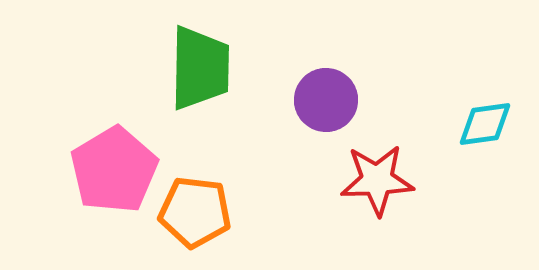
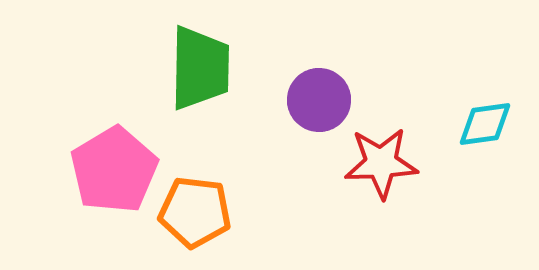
purple circle: moved 7 px left
red star: moved 4 px right, 17 px up
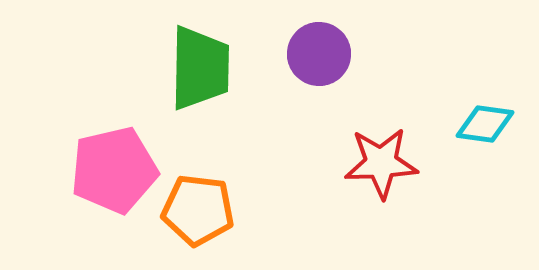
purple circle: moved 46 px up
cyan diamond: rotated 16 degrees clockwise
pink pentagon: rotated 18 degrees clockwise
orange pentagon: moved 3 px right, 2 px up
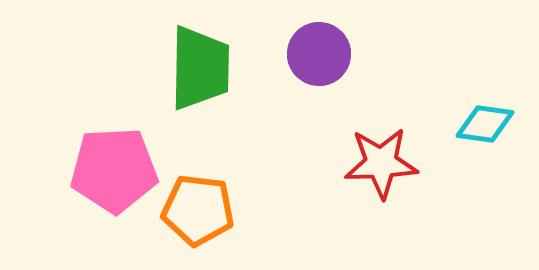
pink pentagon: rotated 10 degrees clockwise
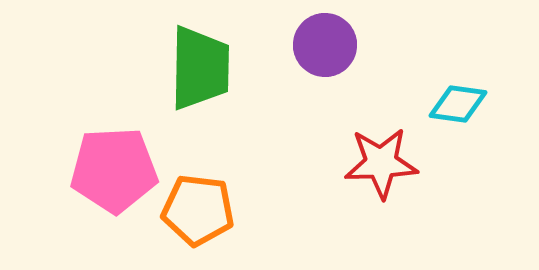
purple circle: moved 6 px right, 9 px up
cyan diamond: moved 27 px left, 20 px up
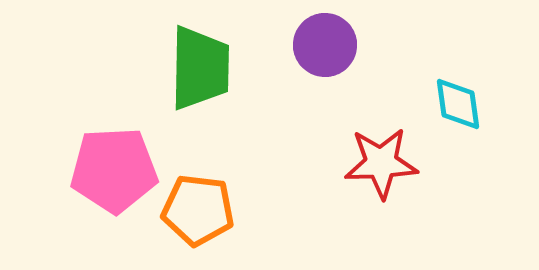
cyan diamond: rotated 74 degrees clockwise
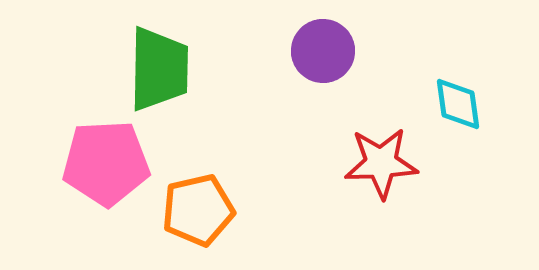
purple circle: moved 2 px left, 6 px down
green trapezoid: moved 41 px left, 1 px down
pink pentagon: moved 8 px left, 7 px up
orange pentagon: rotated 20 degrees counterclockwise
